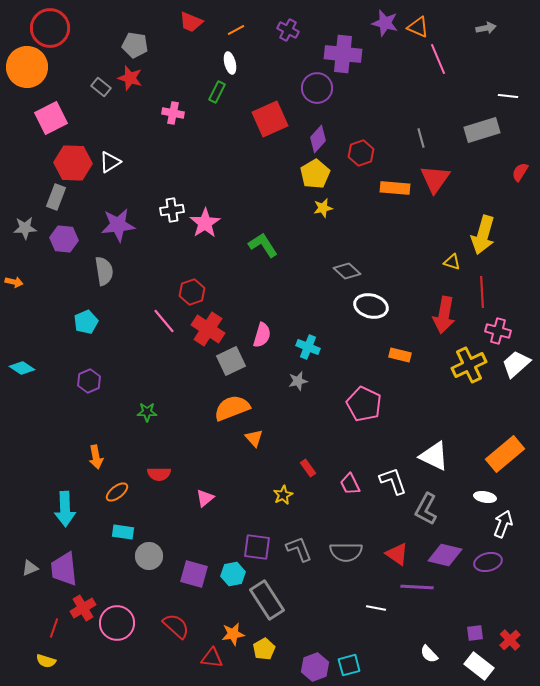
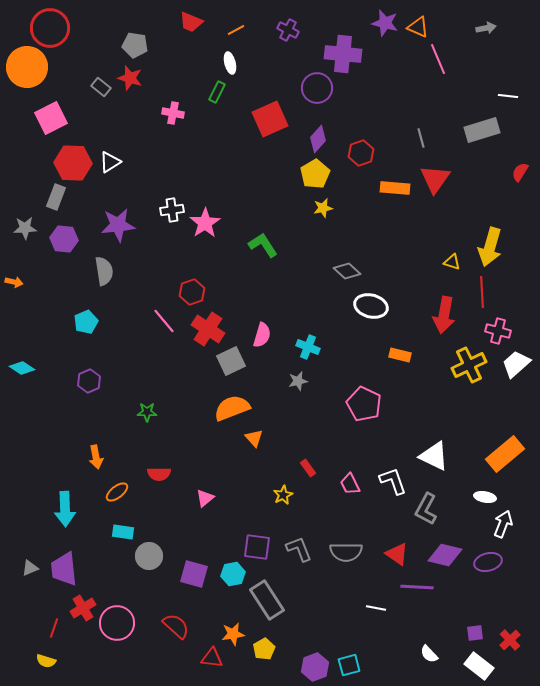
yellow arrow at (483, 235): moved 7 px right, 12 px down
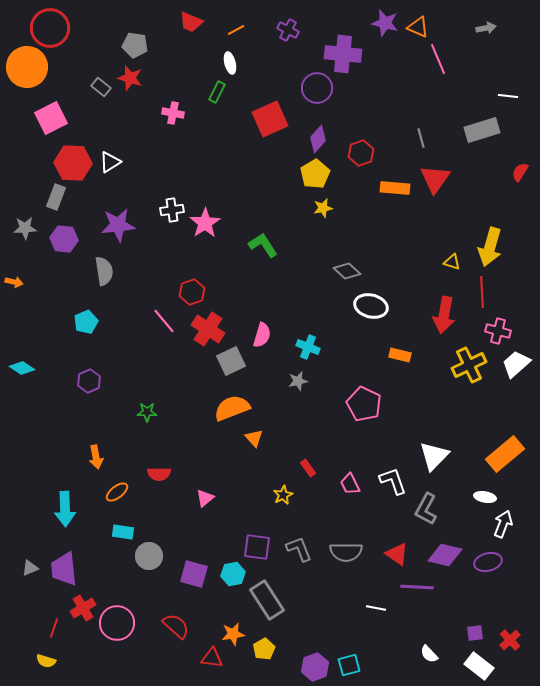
white triangle at (434, 456): rotated 48 degrees clockwise
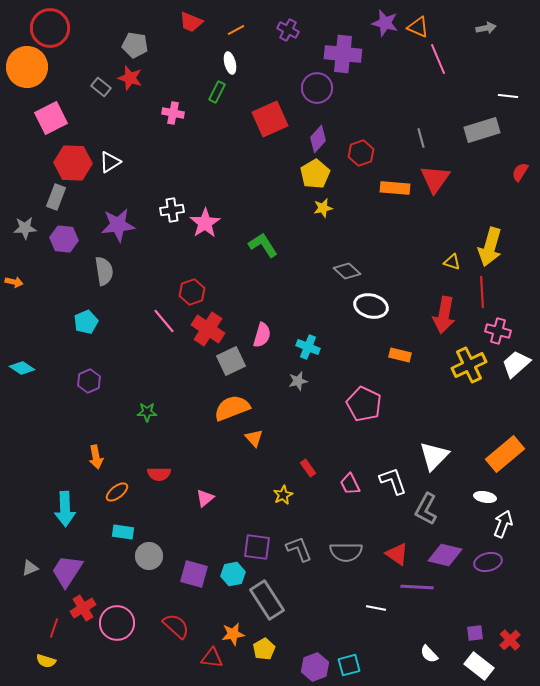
purple trapezoid at (64, 569): moved 3 px right, 2 px down; rotated 39 degrees clockwise
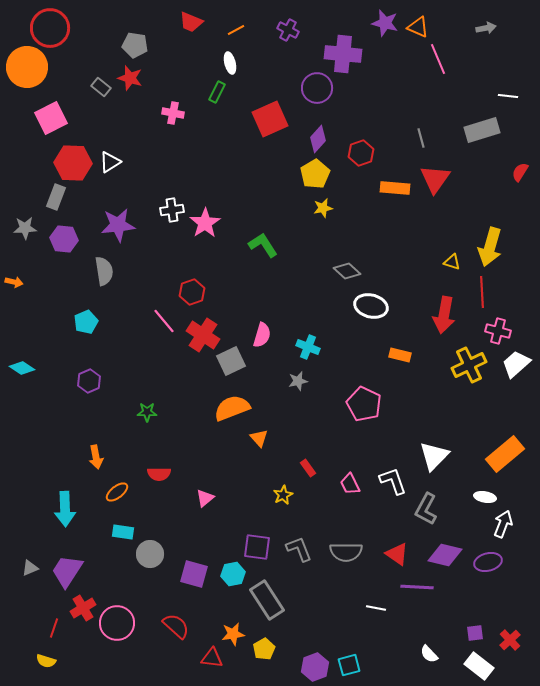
red cross at (208, 329): moved 5 px left, 6 px down
orange triangle at (254, 438): moved 5 px right
gray circle at (149, 556): moved 1 px right, 2 px up
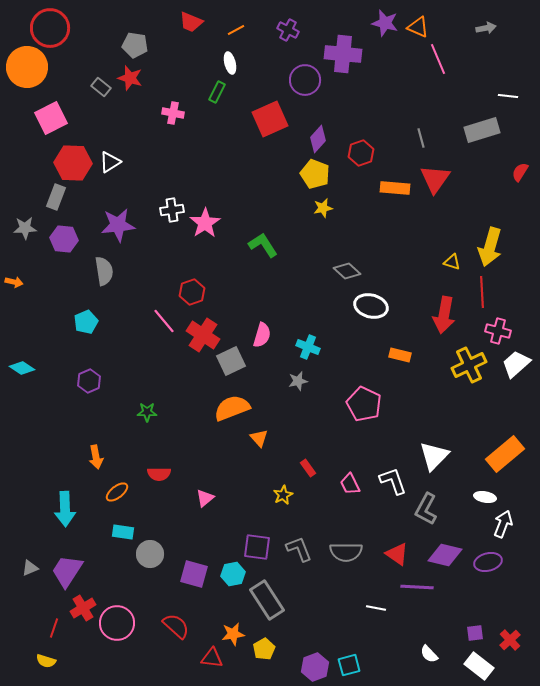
purple circle at (317, 88): moved 12 px left, 8 px up
yellow pentagon at (315, 174): rotated 20 degrees counterclockwise
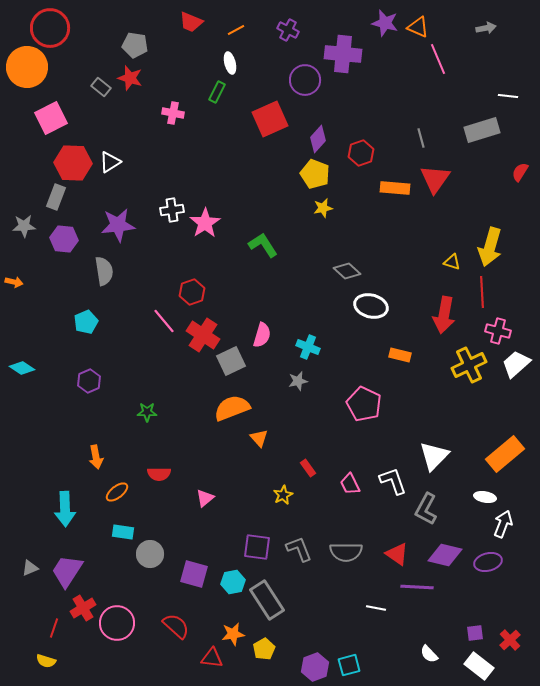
gray star at (25, 228): moved 1 px left, 2 px up
cyan hexagon at (233, 574): moved 8 px down
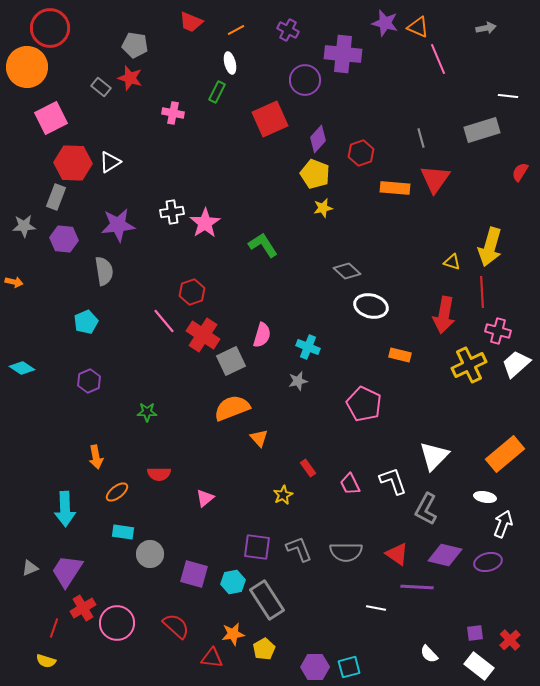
white cross at (172, 210): moved 2 px down
cyan square at (349, 665): moved 2 px down
purple hexagon at (315, 667): rotated 20 degrees clockwise
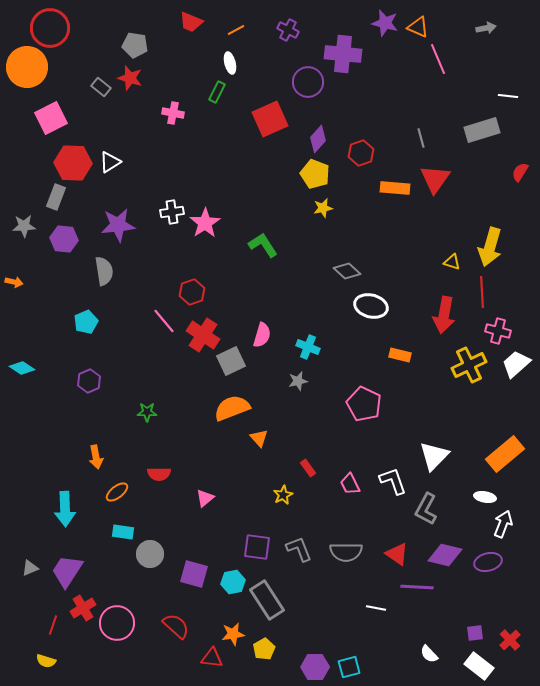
purple circle at (305, 80): moved 3 px right, 2 px down
red line at (54, 628): moved 1 px left, 3 px up
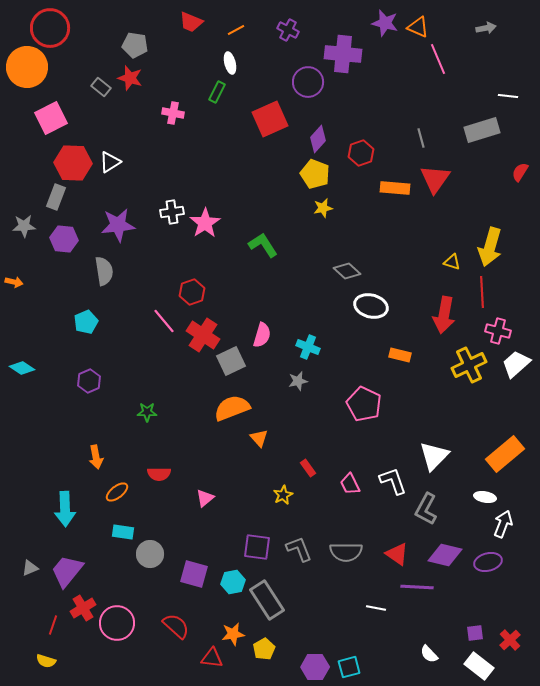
purple trapezoid at (67, 571): rotated 6 degrees clockwise
